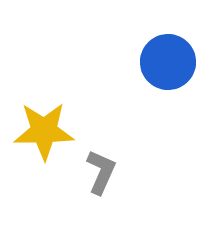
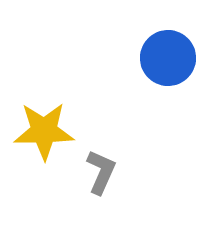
blue circle: moved 4 px up
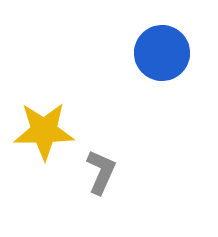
blue circle: moved 6 px left, 5 px up
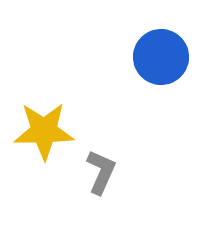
blue circle: moved 1 px left, 4 px down
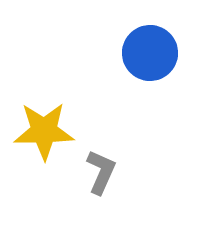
blue circle: moved 11 px left, 4 px up
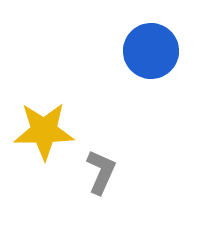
blue circle: moved 1 px right, 2 px up
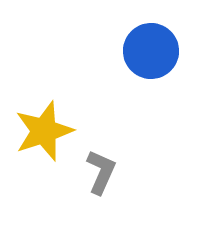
yellow star: rotated 18 degrees counterclockwise
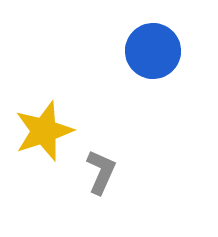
blue circle: moved 2 px right
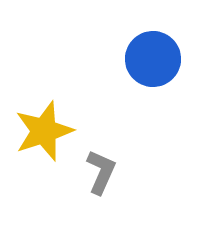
blue circle: moved 8 px down
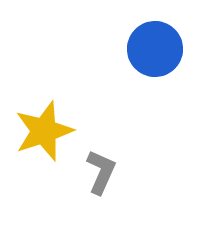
blue circle: moved 2 px right, 10 px up
